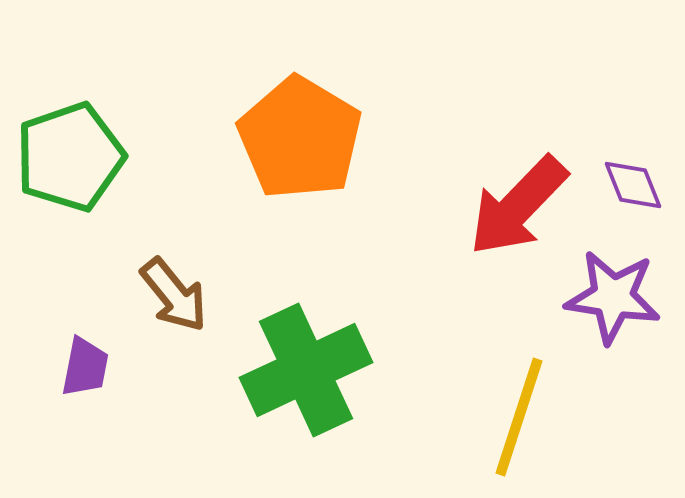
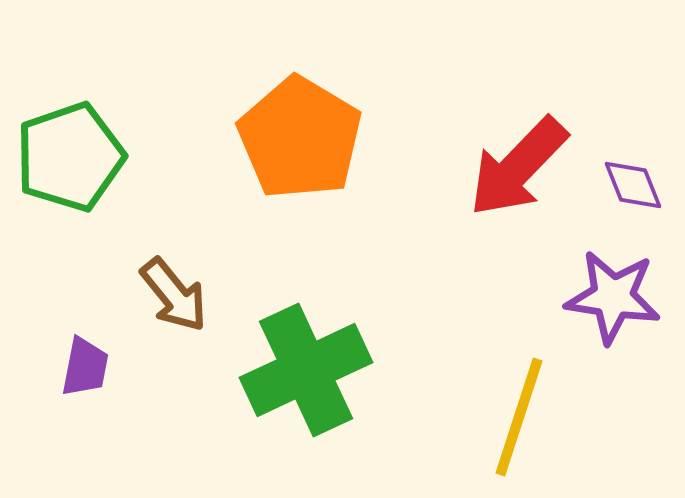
red arrow: moved 39 px up
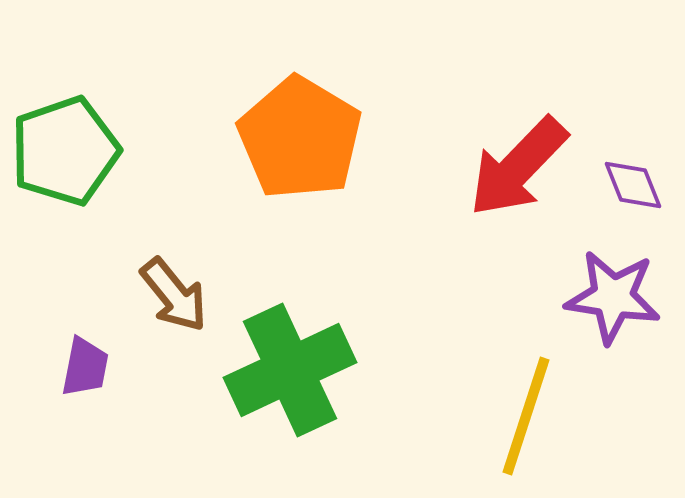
green pentagon: moved 5 px left, 6 px up
green cross: moved 16 px left
yellow line: moved 7 px right, 1 px up
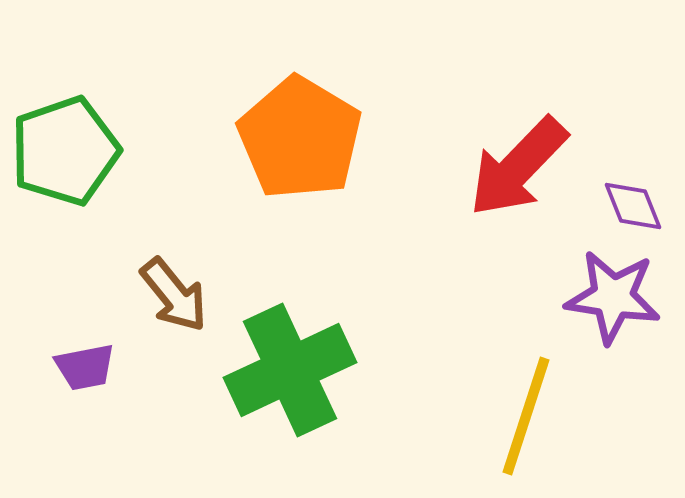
purple diamond: moved 21 px down
purple trapezoid: rotated 68 degrees clockwise
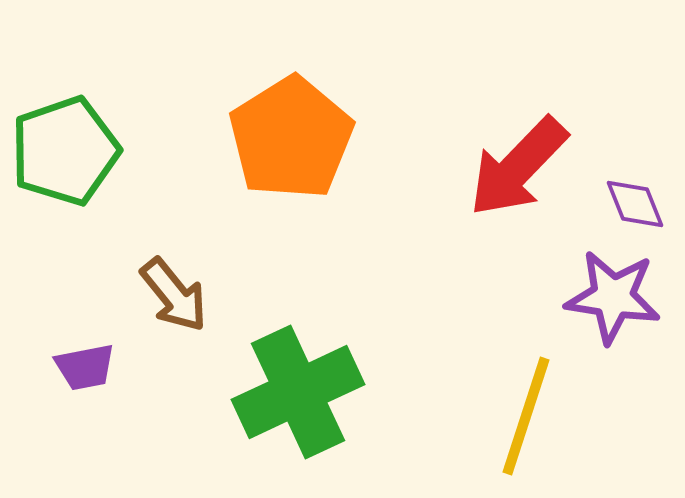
orange pentagon: moved 9 px left; rotated 9 degrees clockwise
purple diamond: moved 2 px right, 2 px up
green cross: moved 8 px right, 22 px down
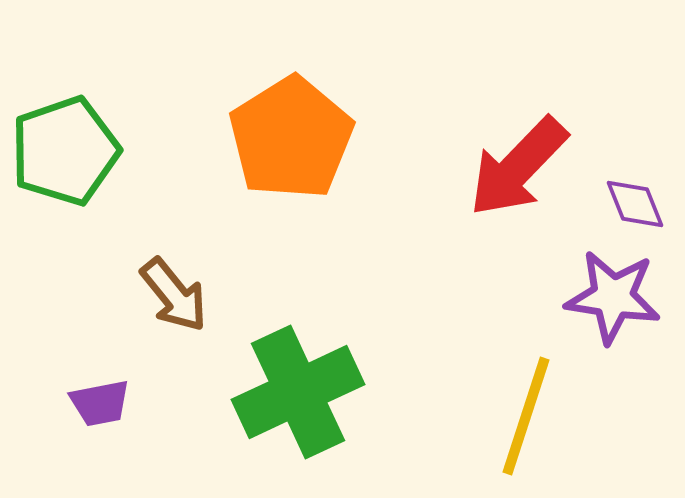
purple trapezoid: moved 15 px right, 36 px down
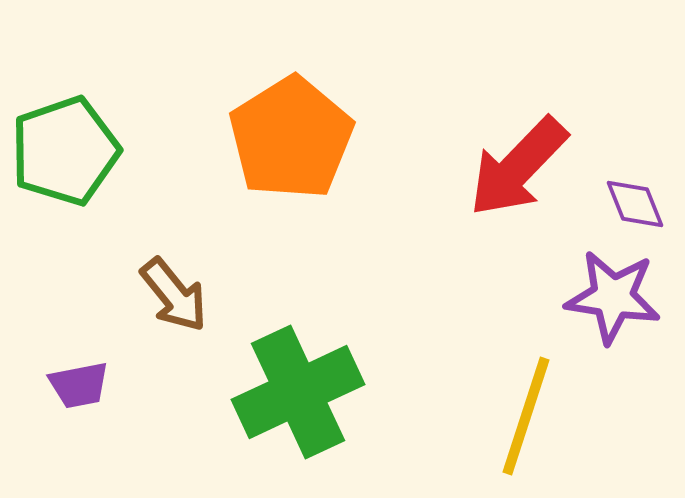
purple trapezoid: moved 21 px left, 18 px up
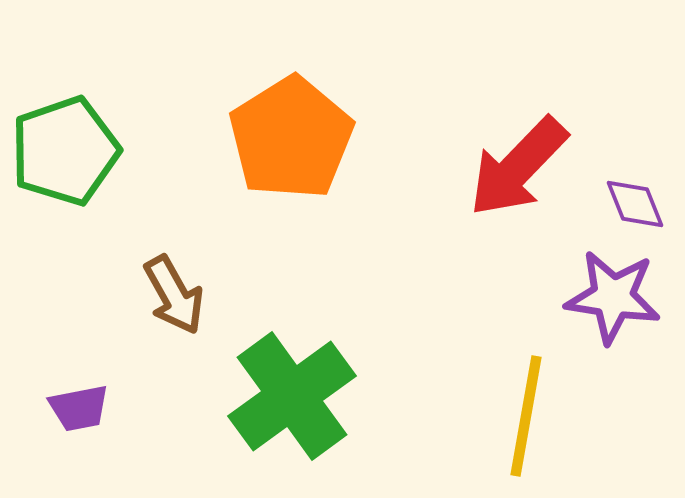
brown arrow: rotated 10 degrees clockwise
purple trapezoid: moved 23 px down
green cross: moved 6 px left, 4 px down; rotated 11 degrees counterclockwise
yellow line: rotated 8 degrees counterclockwise
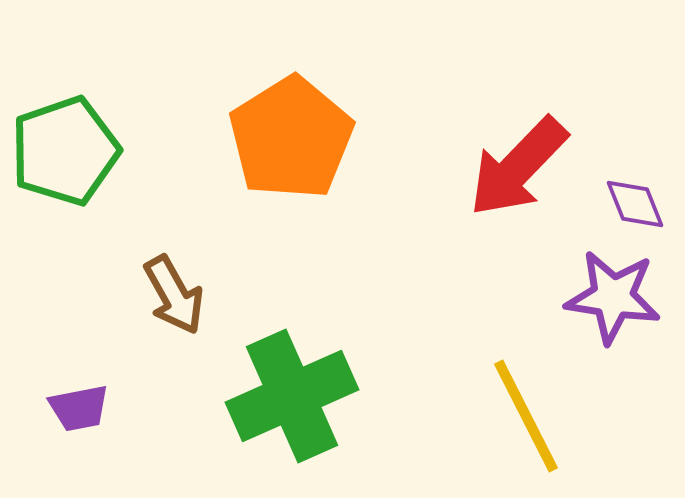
green cross: rotated 12 degrees clockwise
yellow line: rotated 37 degrees counterclockwise
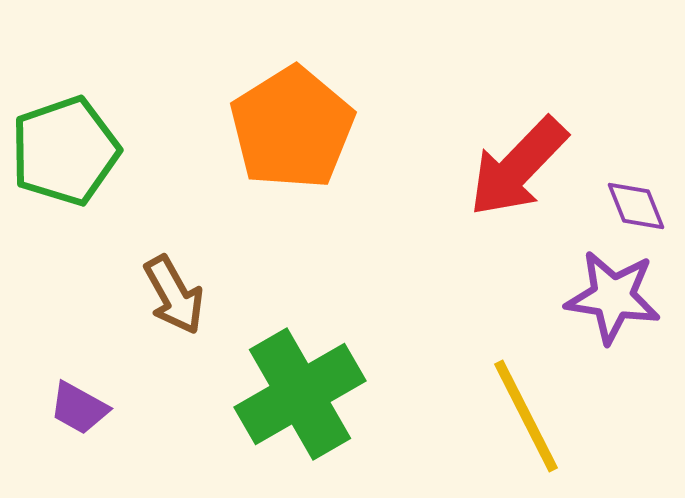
orange pentagon: moved 1 px right, 10 px up
purple diamond: moved 1 px right, 2 px down
green cross: moved 8 px right, 2 px up; rotated 6 degrees counterclockwise
purple trapezoid: rotated 40 degrees clockwise
